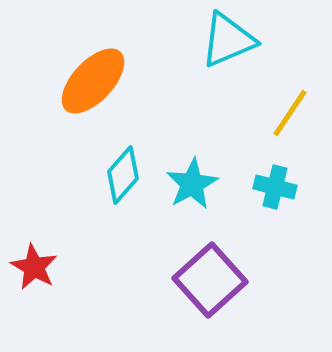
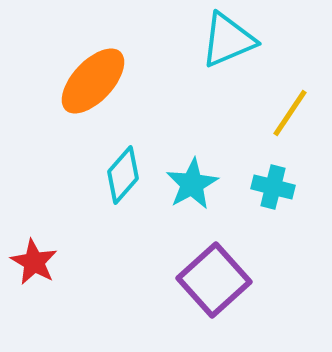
cyan cross: moved 2 px left
red star: moved 5 px up
purple square: moved 4 px right
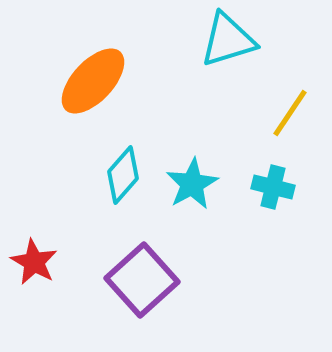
cyan triangle: rotated 6 degrees clockwise
purple square: moved 72 px left
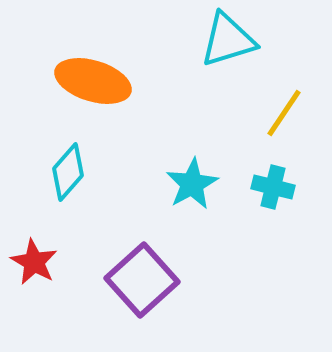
orange ellipse: rotated 64 degrees clockwise
yellow line: moved 6 px left
cyan diamond: moved 55 px left, 3 px up
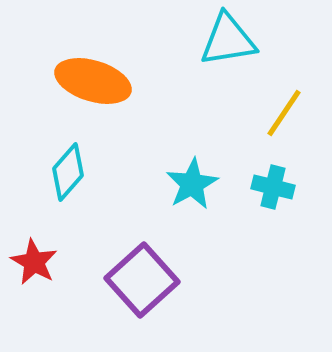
cyan triangle: rotated 8 degrees clockwise
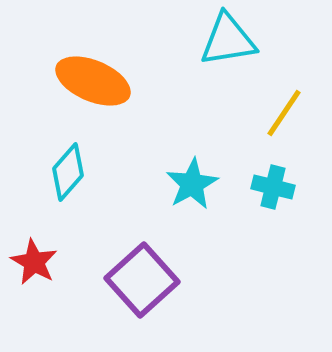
orange ellipse: rotated 6 degrees clockwise
